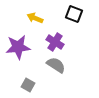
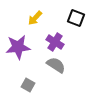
black square: moved 2 px right, 4 px down
yellow arrow: rotated 70 degrees counterclockwise
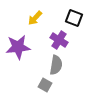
black square: moved 2 px left
purple cross: moved 4 px right, 2 px up
gray semicircle: rotated 66 degrees clockwise
gray square: moved 17 px right
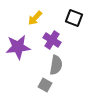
purple cross: moved 7 px left
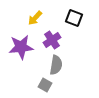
purple cross: rotated 24 degrees clockwise
purple star: moved 3 px right
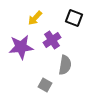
gray semicircle: moved 9 px right
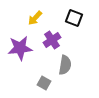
purple star: moved 1 px left, 1 px down
gray square: moved 1 px left, 2 px up
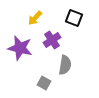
purple star: rotated 20 degrees clockwise
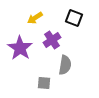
yellow arrow: rotated 14 degrees clockwise
purple star: rotated 20 degrees clockwise
gray square: rotated 24 degrees counterclockwise
